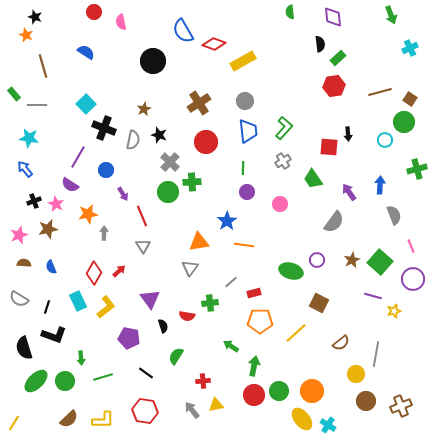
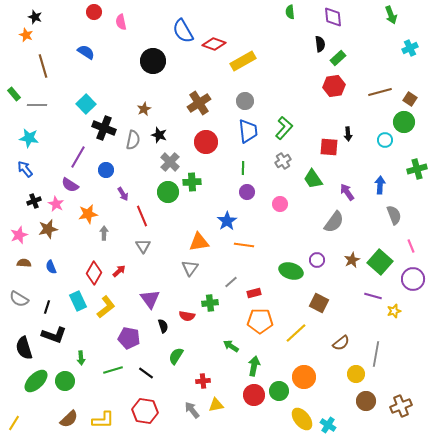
purple arrow at (349, 192): moved 2 px left
green line at (103, 377): moved 10 px right, 7 px up
orange circle at (312, 391): moved 8 px left, 14 px up
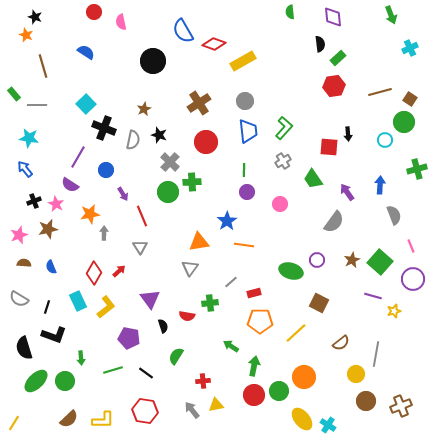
green line at (243, 168): moved 1 px right, 2 px down
orange star at (88, 214): moved 2 px right
gray triangle at (143, 246): moved 3 px left, 1 px down
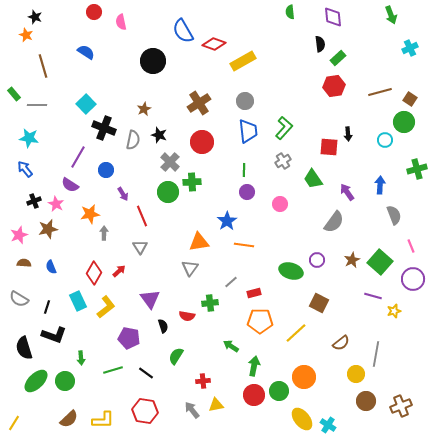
red circle at (206, 142): moved 4 px left
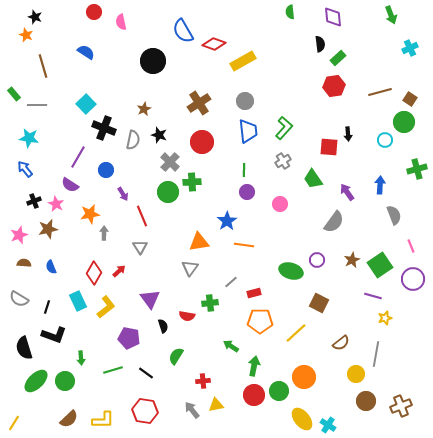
green square at (380, 262): moved 3 px down; rotated 15 degrees clockwise
yellow star at (394, 311): moved 9 px left, 7 px down
